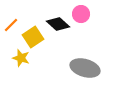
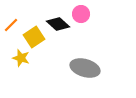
yellow square: moved 1 px right
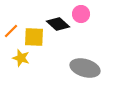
orange line: moved 6 px down
yellow square: rotated 35 degrees clockwise
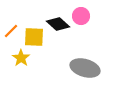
pink circle: moved 2 px down
yellow star: rotated 18 degrees clockwise
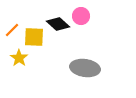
orange line: moved 1 px right, 1 px up
yellow star: moved 2 px left
gray ellipse: rotated 8 degrees counterclockwise
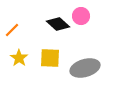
yellow square: moved 16 px right, 21 px down
gray ellipse: rotated 24 degrees counterclockwise
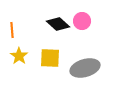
pink circle: moved 1 px right, 5 px down
orange line: rotated 49 degrees counterclockwise
yellow star: moved 2 px up
